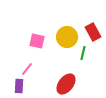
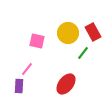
yellow circle: moved 1 px right, 4 px up
green line: rotated 24 degrees clockwise
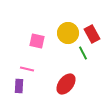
red rectangle: moved 1 px left, 2 px down
green line: rotated 64 degrees counterclockwise
pink line: rotated 64 degrees clockwise
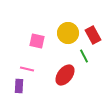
red rectangle: moved 1 px right, 1 px down
green line: moved 1 px right, 3 px down
red ellipse: moved 1 px left, 9 px up
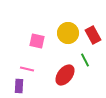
green line: moved 1 px right, 4 px down
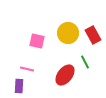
green line: moved 2 px down
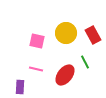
yellow circle: moved 2 px left
pink line: moved 9 px right
purple rectangle: moved 1 px right, 1 px down
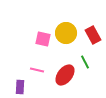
pink square: moved 6 px right, 2 px up
pink line: moved 1 px right, 1 px down
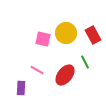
pink line: rotated 16 degrees clockwise
purple rectangle: moved 1 px right, 1 px down
